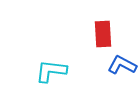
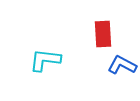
cyan L-shape: moved 6 px left, 11 px up
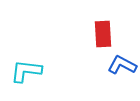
cyan L-shape: moved 19 px left, 11 px down
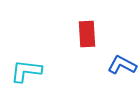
red rectangle: moved 16 px left
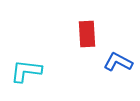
blue L-shape: moved 4 px left, 3 px up
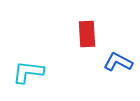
cyan L-shape: moved 2 px right, 1 px down
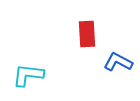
cyan L-shape: moved 3 px down
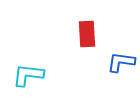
blue L-shape: moved 3 px right; rotated 20 degrees counterclockwise
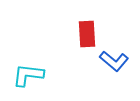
blue L-shape: moved 7 px left, 1 px up; rotated 148 degrees counterclockwise
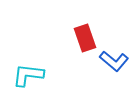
red rectangle: moved 2 px left, 4 px down; rotated 16 degrees counterclockwise
